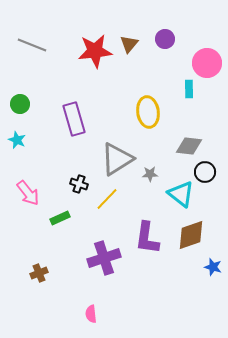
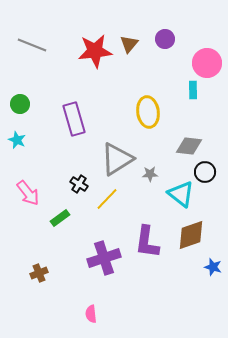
cyan rectangle: moved 4 px right, 1 px down
black cross: rotated 12 degrees clockwise
green rectangle: rotated 12 degrees counterclockwise
purple L-shape: moved 4 px down
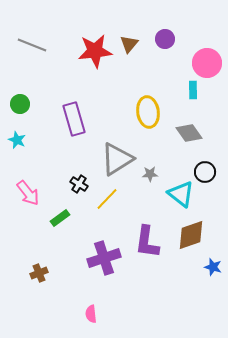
gray diamond: moved 13 px up; rotated 48 degrees clockwise
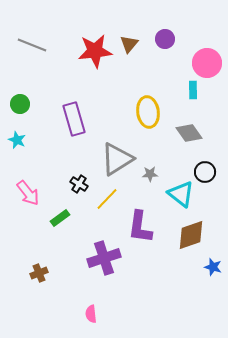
purple L-shape: moved 7 px left, 15 px up
